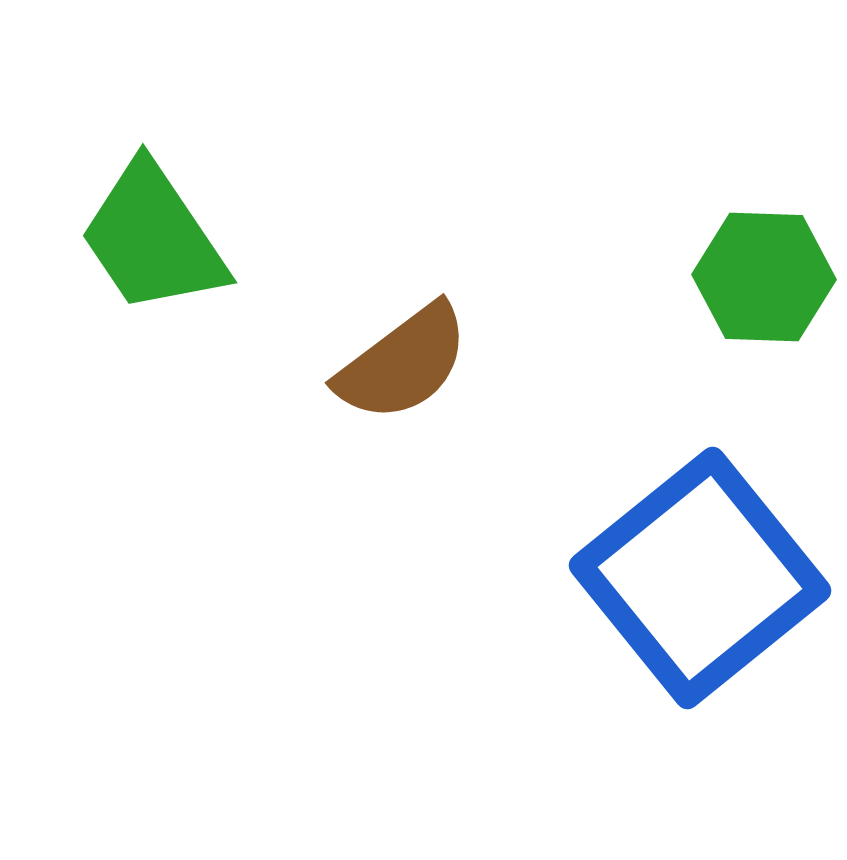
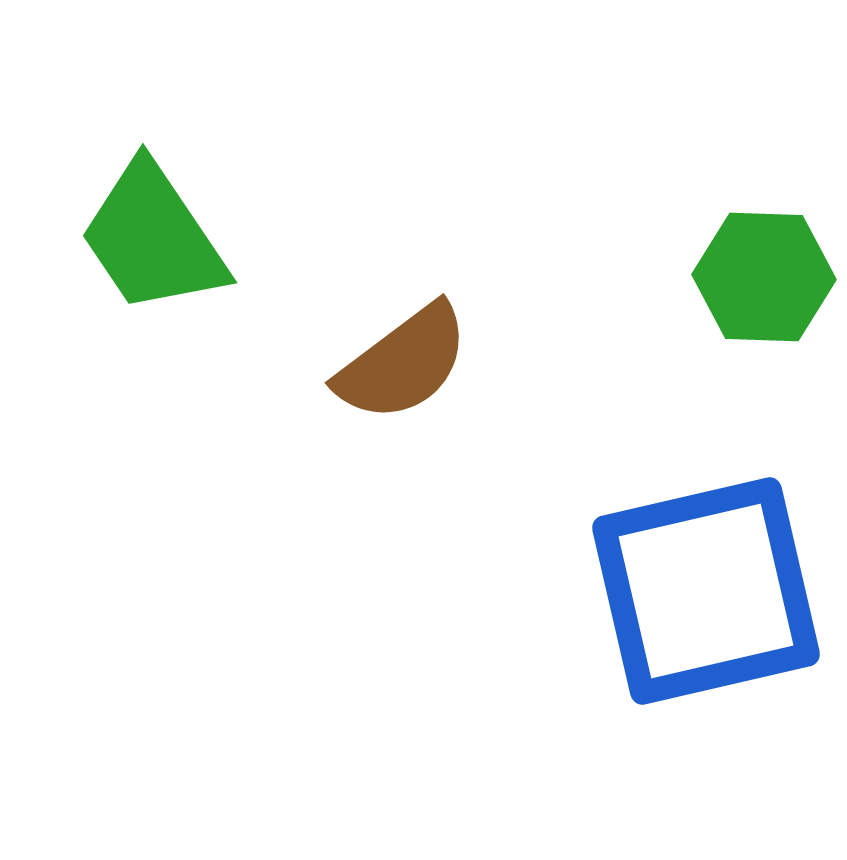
blue square: moved 6 px right, 13 px down; rotated 26 degrees clockwise
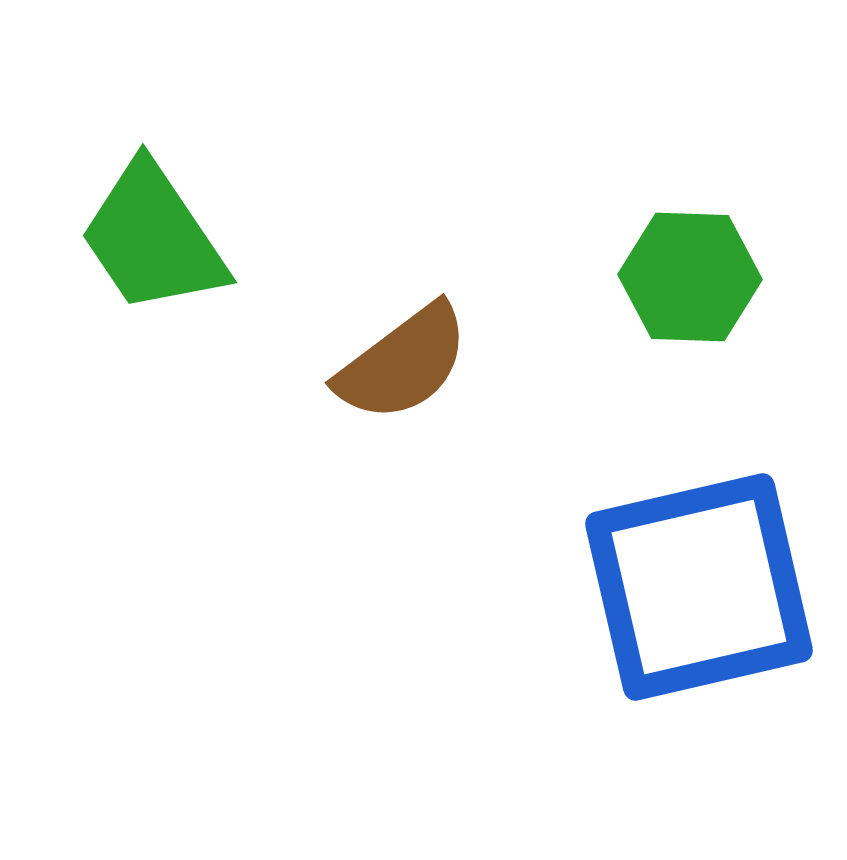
green hexagon: moved 74 px left
blue square: moved 7 px left, 4 px up
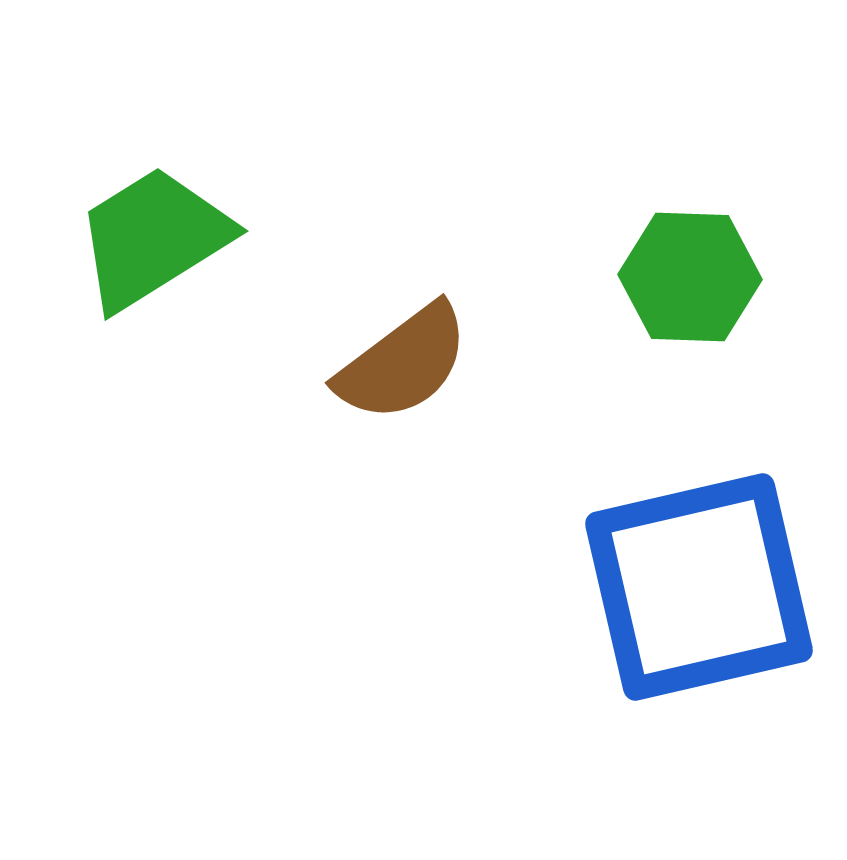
green trapezoid: rotated 92 degrees clockwise
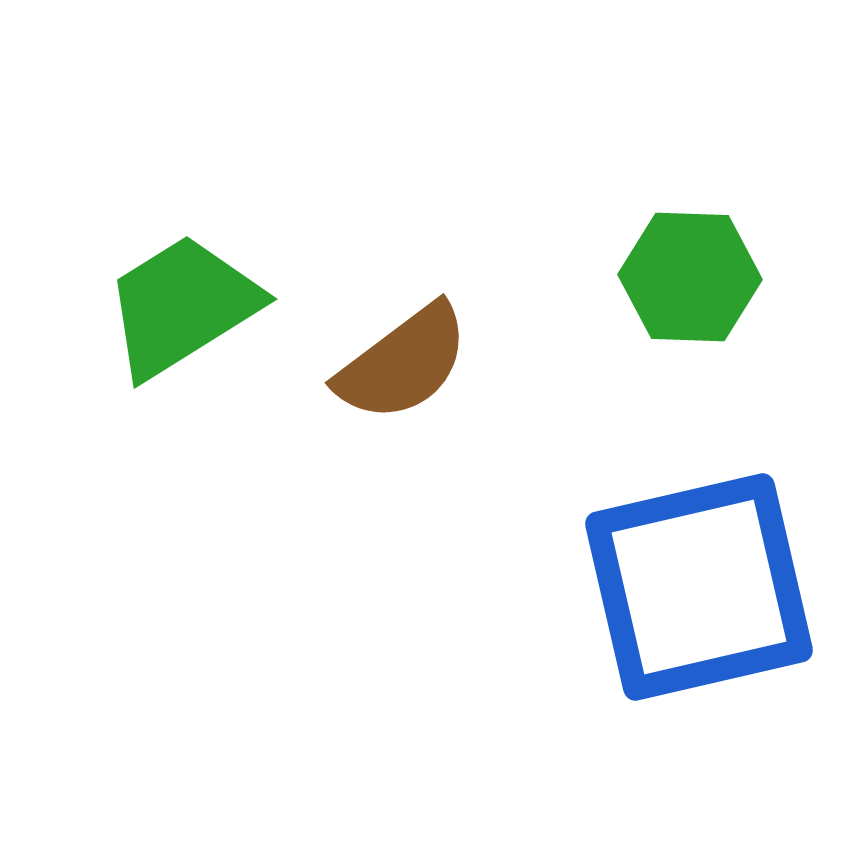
green trapezoid: moved 29 px right, 68 px down
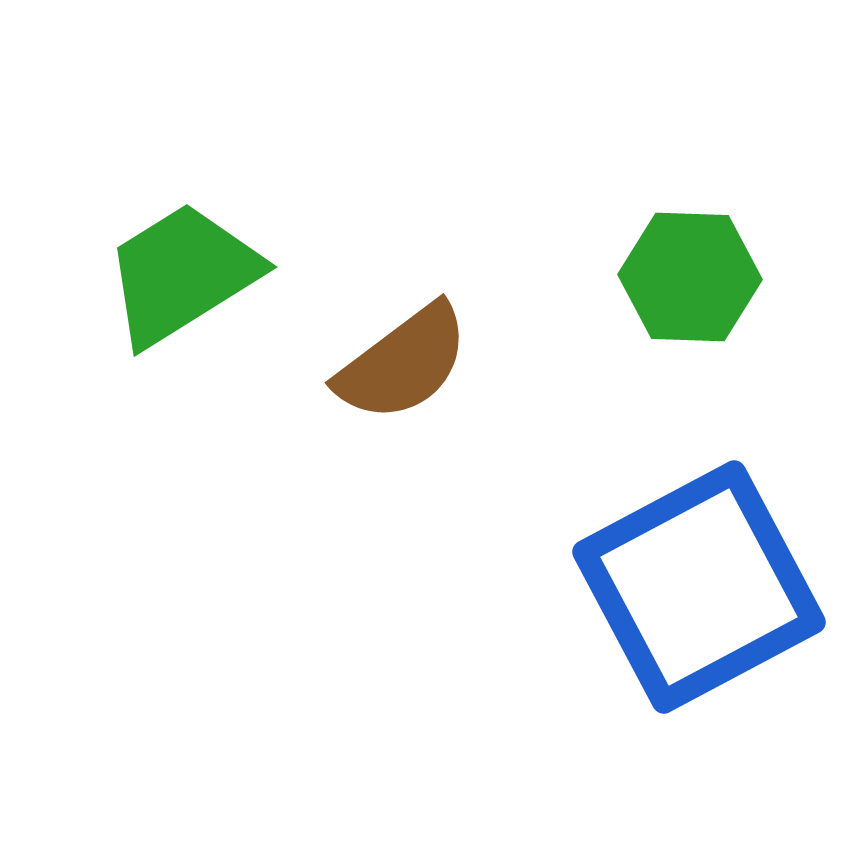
green trapezoid: moved 32 px up
blue square: rotated 15 degrees counterclockwise
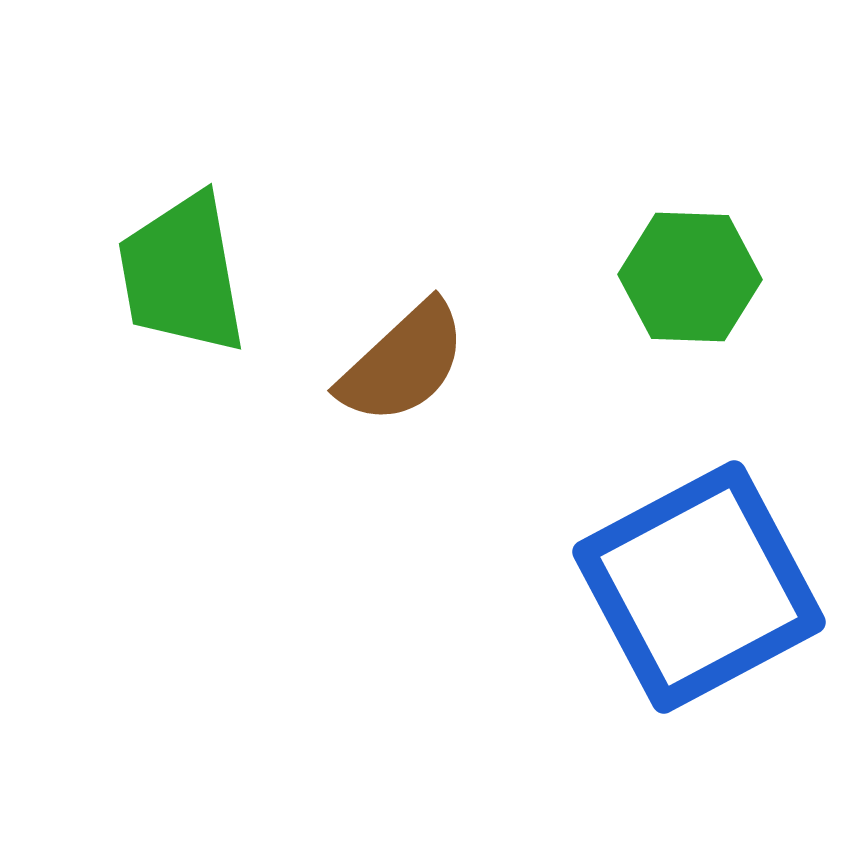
green trapezoid: rotated 68 degrees counterclockwise
brown semicircle: rotated 6 degrees counterclockwise
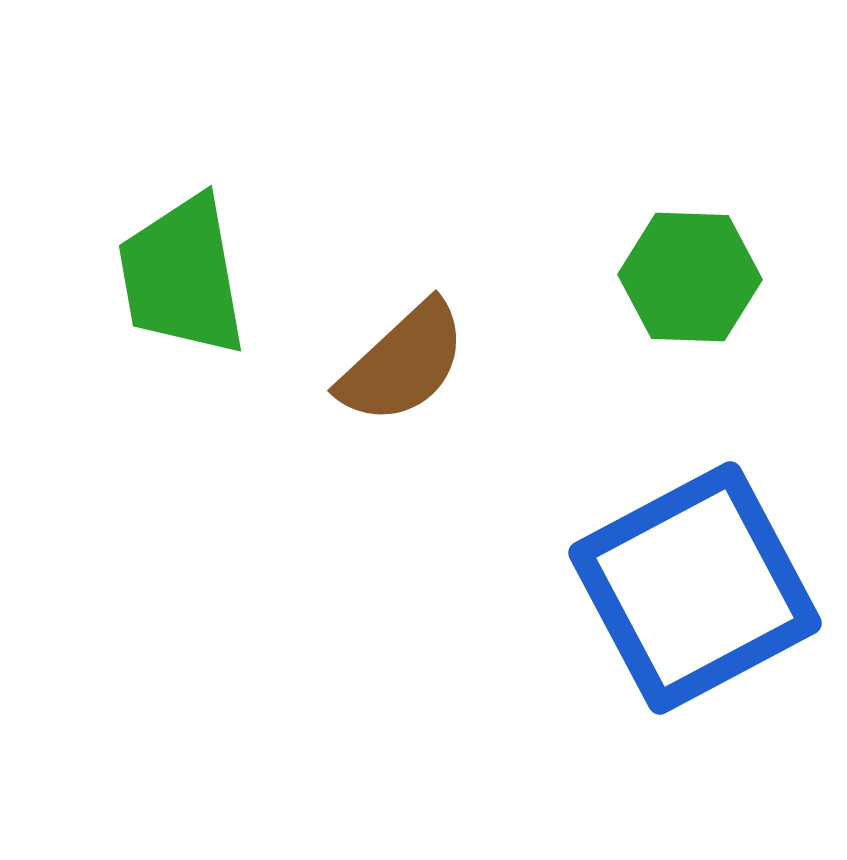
green trapezoid: moved 2 px down
blue square: moved 4 px left, 1 px down
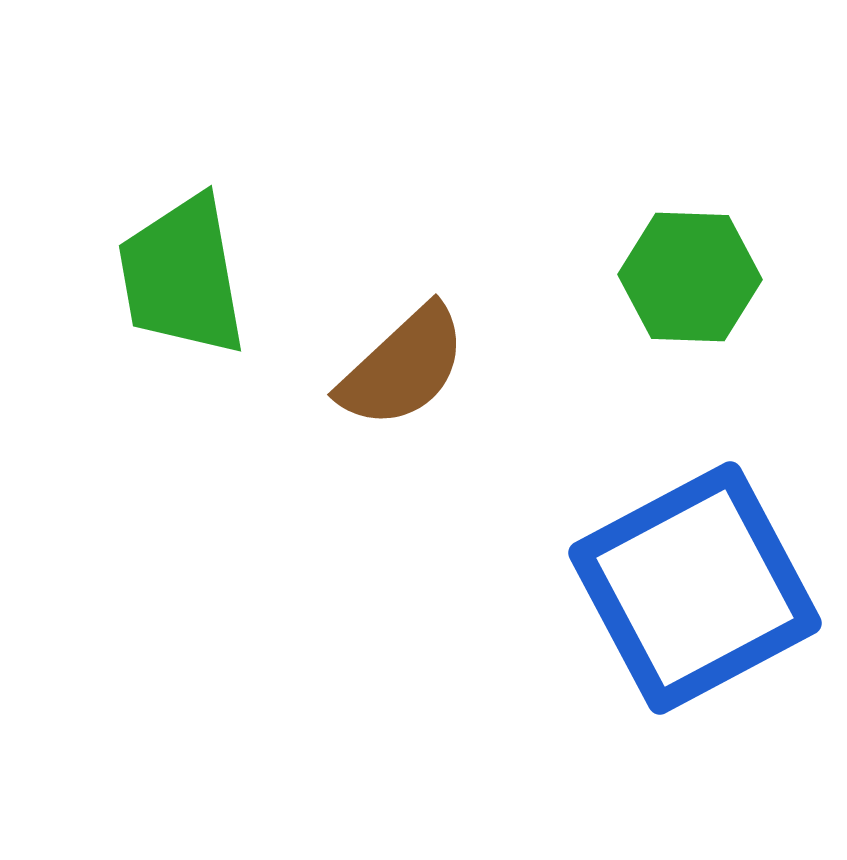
brown semicircle: moved 4 px down
